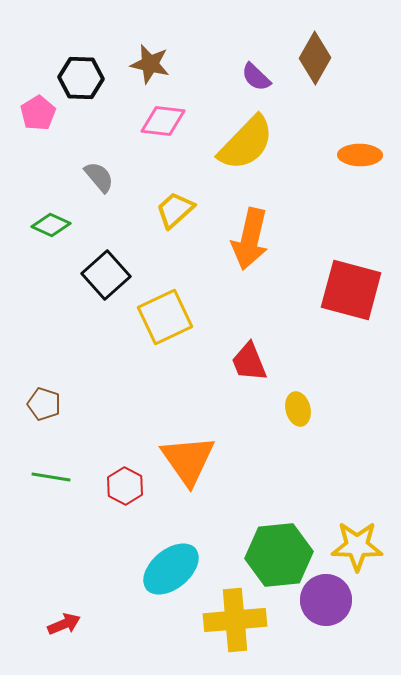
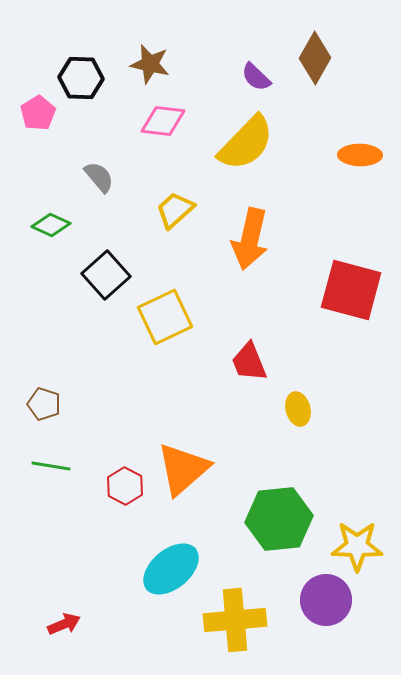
orange triangle: moved 5 px left, 9 px down; rotated 24 degrees clockwise
green line: moved 11 px up
green hexagon: moved 36 px up
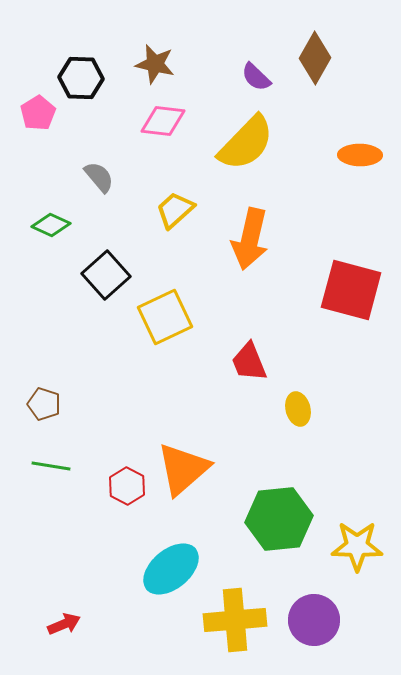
brown star: moved 5 px right
red hexagon: moved 2 px right
purple circle: moved 12 px left, 20 px down
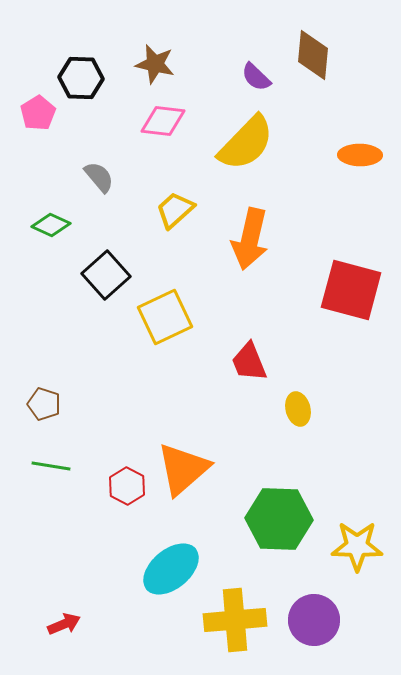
brown diamond: moved 2 px left, 3 px up; rotated 24 degrees counterclockwise
green hexagon: rotated 8 degrees clockwise
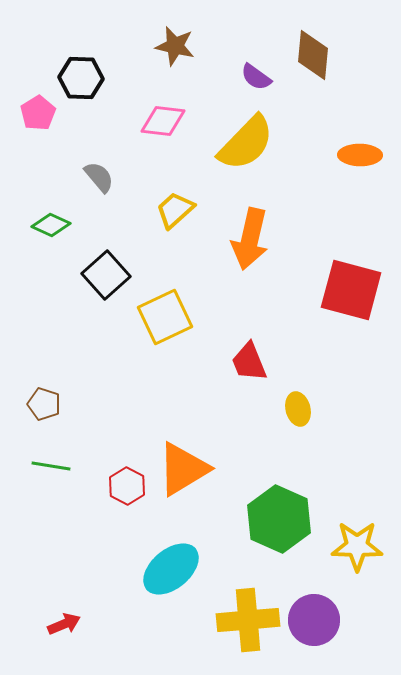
brown star: moved 20 px right, 18 px up
purple semicircle: rotated 8 degrees counterclockwise
orange triangle: rotated 10 degrees clockwise
green hexagon: rotated 22 degrees clockwise
yellow cross: moved 13 px right
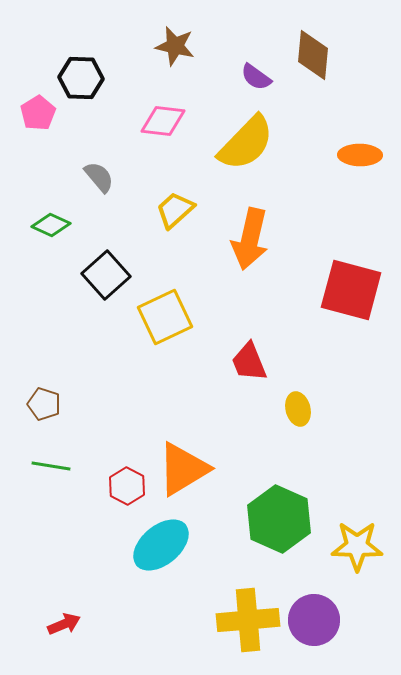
cyan ellipse: moved 10 px left, 24 px up
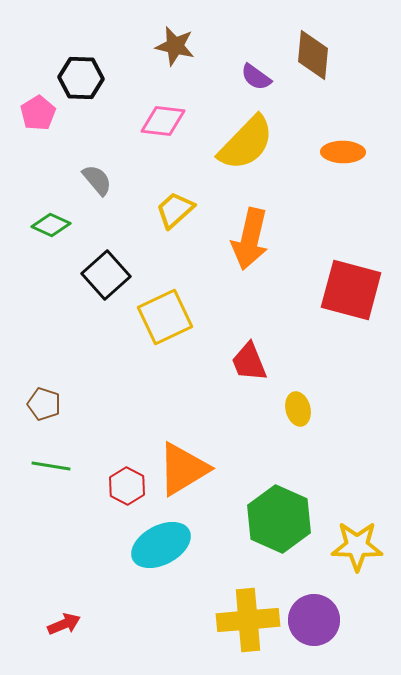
orange ellipse: moved 17 px left, 3 px up
gray semicircle: moved 2 px left, 3 px down
cyan ellipse: rotated 12 degrees clockwise
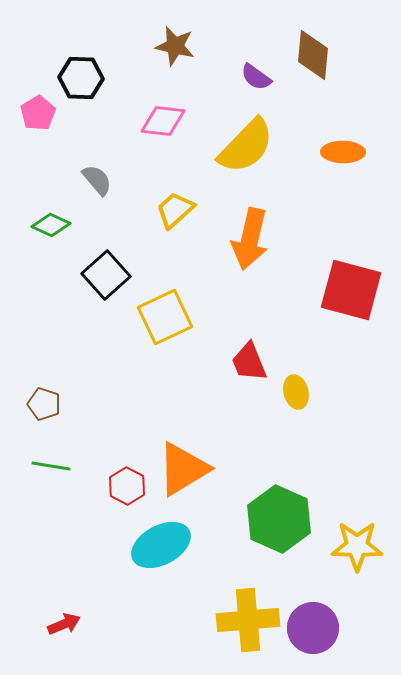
yellow semicircle: moved 3 px down
yellow ellipse: moved 2 px left, 17 px up
purple circle: moved 1 px left, 8 px down
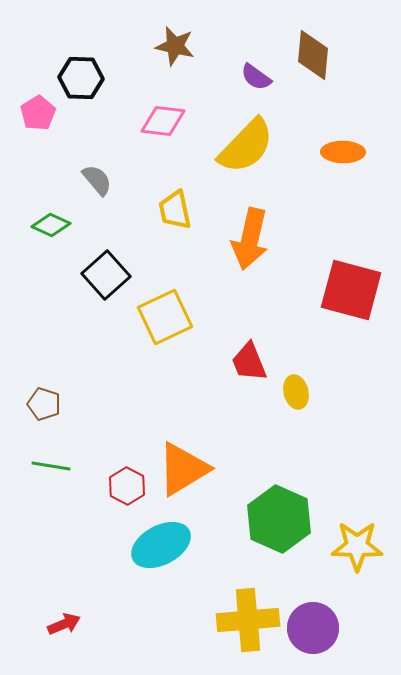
yellow trapezoid: rotated 60 degrees counterclockwise
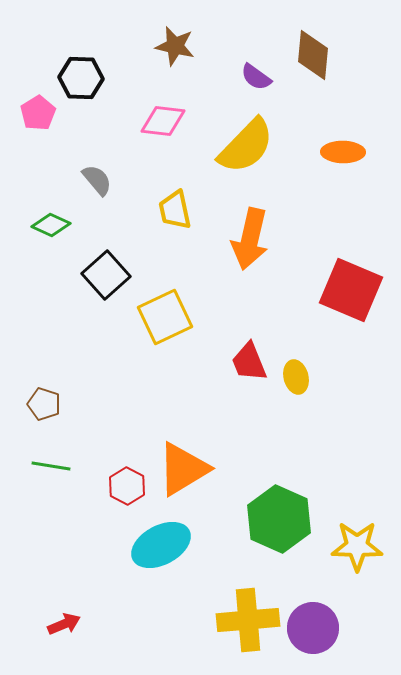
red square: rotated 8 degrees clockwise
yellow ellipse: moved 15 px up
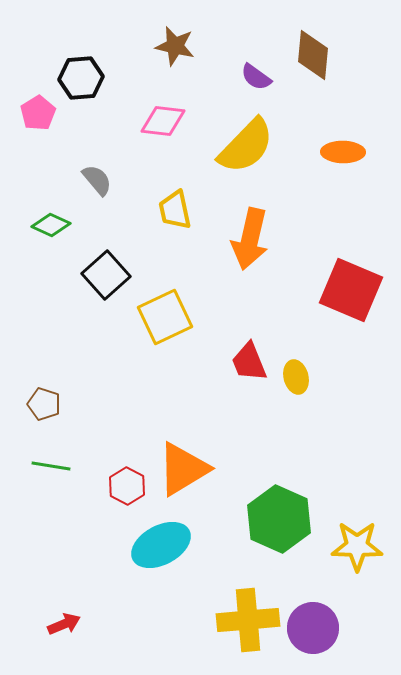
black hexagon: rotated 6 degrees counterclockwise
